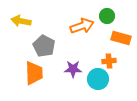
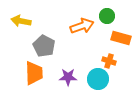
orange cross: rotated 24 degrees clockwise
purple star: moved 5 px left, 8 px down
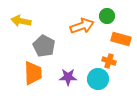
orange rectangle: moved 1 px down
orange trapezoid: moved 1 px left
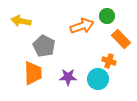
orange rectangle: rotated 30 degrees clockwise
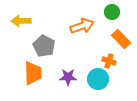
green circle: moved 5 px right, 4 px up
yellow arrow: rotated 12 degrees counterclockwise
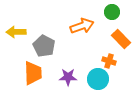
yellow arrow: moved 5 px left, 11 px down
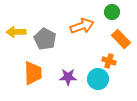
gray pentagon: moved 1 px right, 7 px up
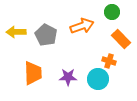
gray pentagon: moved 1 px right, 4 px up
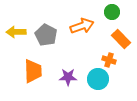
orange cross: moved 1 px up
orange trapezoid: moved 2 px up
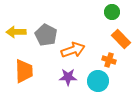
orange arrow: moved 9 px left, 24 px down
orange trapezoid: moved 9 px left
cyan circle: moved 2 px down
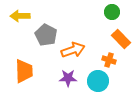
yellow arrow: moved 4 px right, 16 px up
purple star: moved 1 px down
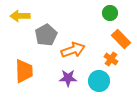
green circle: moved 2 px left, 1 px down
gray pentagon: rotated 15 degrees clockwise
orange cross: moved 2 px right, 1 px up; rotated 16 degrees clockwise
cyan circle: moved 1 px right
